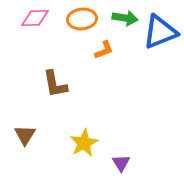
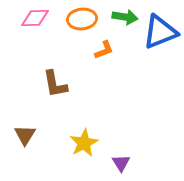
green arrow: moved 1 px up
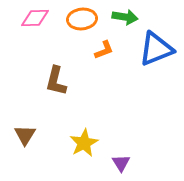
blue triangle: moved 4 px left, 17 px down
brown L-shape: moved 1 px right, 3 px up; rotated 24 degrees clockwise
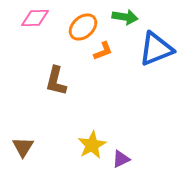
orange ellipse: moved 1 px right, 8 px down; rotated 36 degrees counterclockwise
orange L-shape: moved 1 px left, 1 px down
brown triangle: moved 2 px left, 12 px down
yellow star: moved 8 px right, 2 px down
purple triangle: moved 4 px up; rotated 36 degrees clockwise
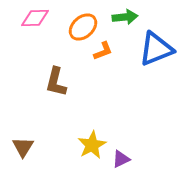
green arrow: rotated 15 degrees counterclockwise
brown L-shape: moved 1 px down
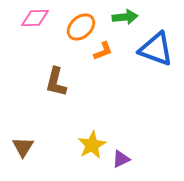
orange ellipse: moved 2 px left
blue triangle: rotated 42 degrees clockwise
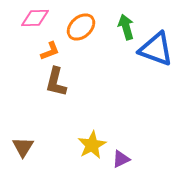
green arrow: moved 1 px right, 10 px down; rotated 100 degrees counterclockwise
orange L-shape: moved 53 px left
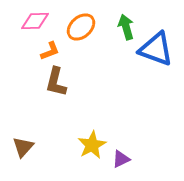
pink diamond: moved 3 px down
brown triangle: rotated 10 degrees clockwise
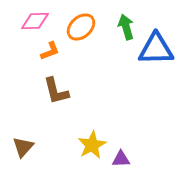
blue triangle: rotated 21 degrees counterclockwise
brown L-shape: moved 9 px down; rotated 28 degrees counterclockwise
purple triangle: rotated 24 degrees clockwise
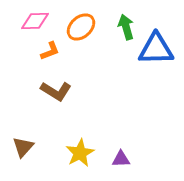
brown L-shape: rotated 44 degrees counterclockwise
yellow star: moved 12 px left, 8 px down
